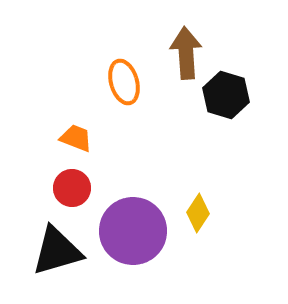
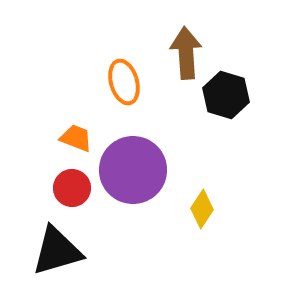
yellow diamond: moved 4 px right, 4 px up
purple circle: moved 61 px up
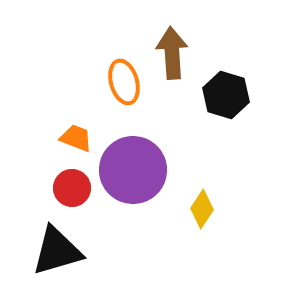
brown arrow: moved 14 px left
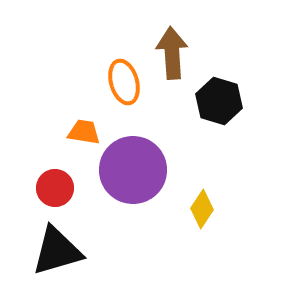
black hexagon: moved 7 px left, 6 px down
orange trapezoid: moved 8 px right, 6 px up; rotated 12 degrees counterclockwise
red circle: moved 17 px left
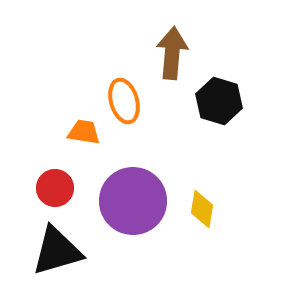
brown arrow: rotated 9 degrees clockwise
orange ellipse: moved 19 px down
purple circle: moved 31 px down
yellow diamond: rotated 24 degrees counterclockwise
